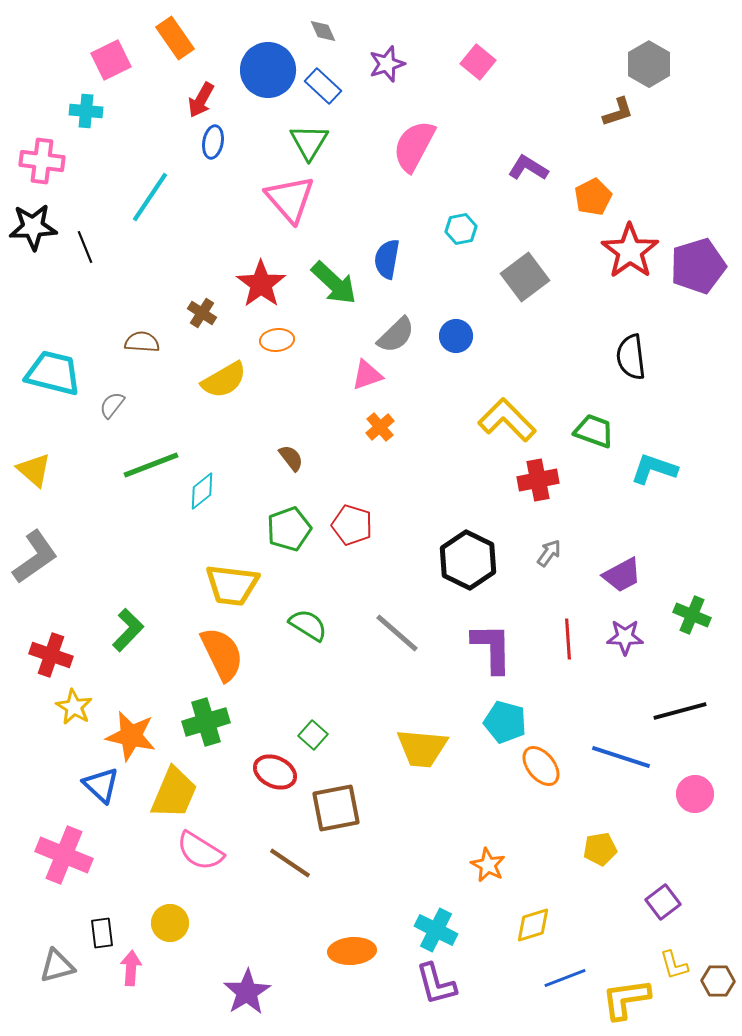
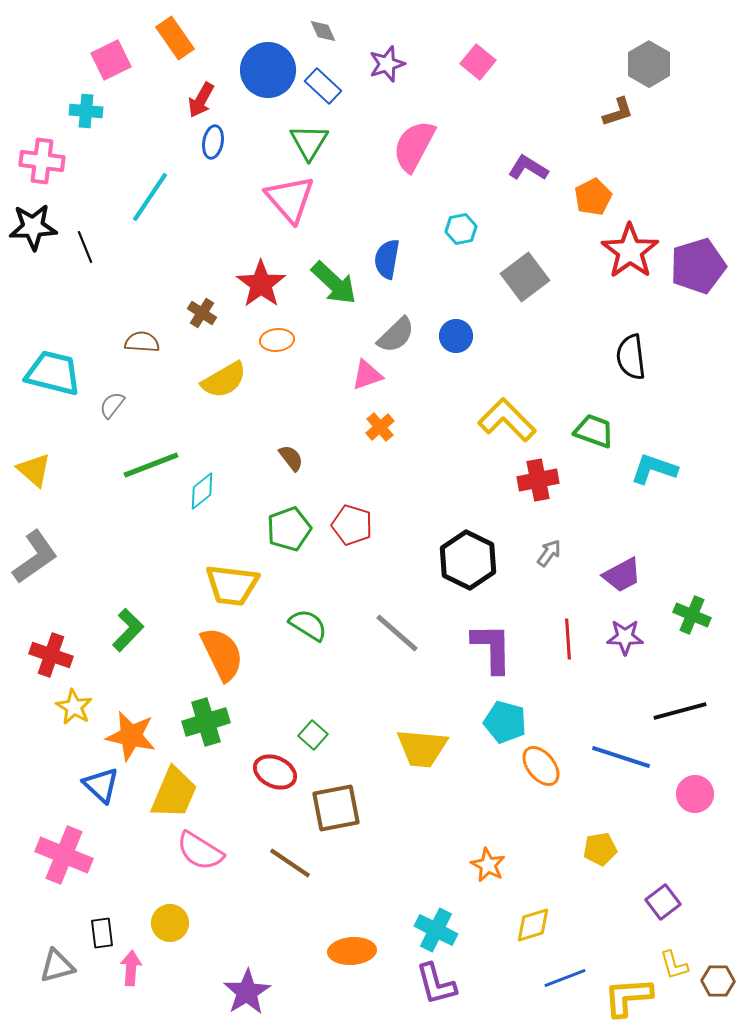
yellow L-shape at (626, 999): moved 2 px right, 2 px up; rotated 4 degrees clockwise
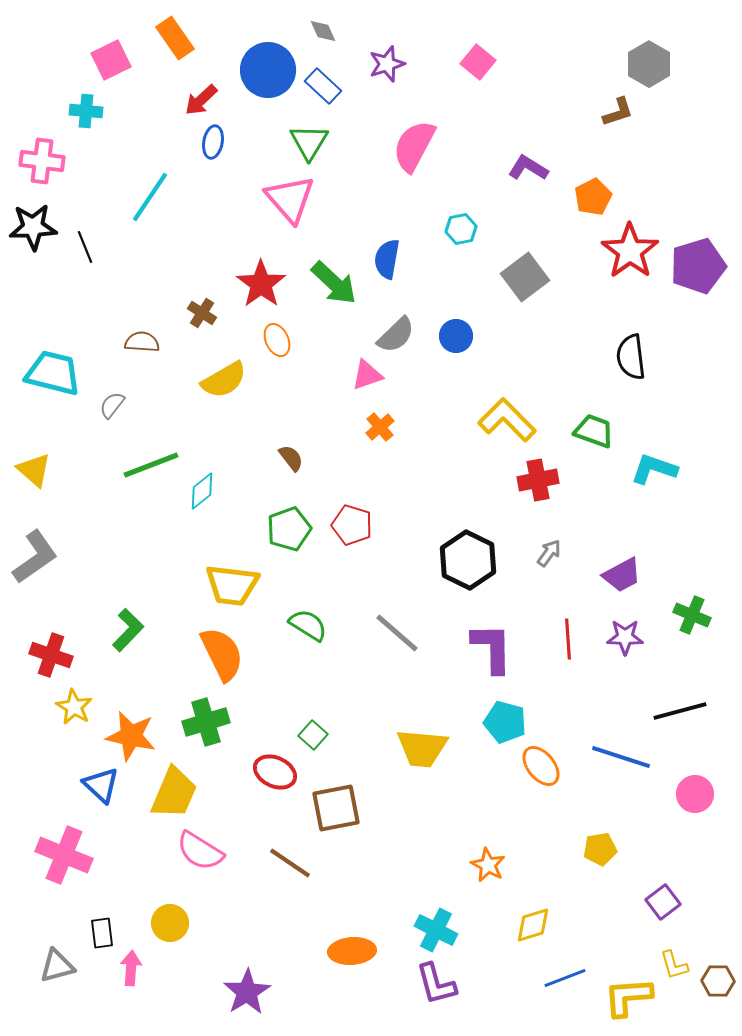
red arrow at (201, 100): rotated 18 degrees clockwise
orange ellipse at (277, 340): rotated 72 degrees clockwise
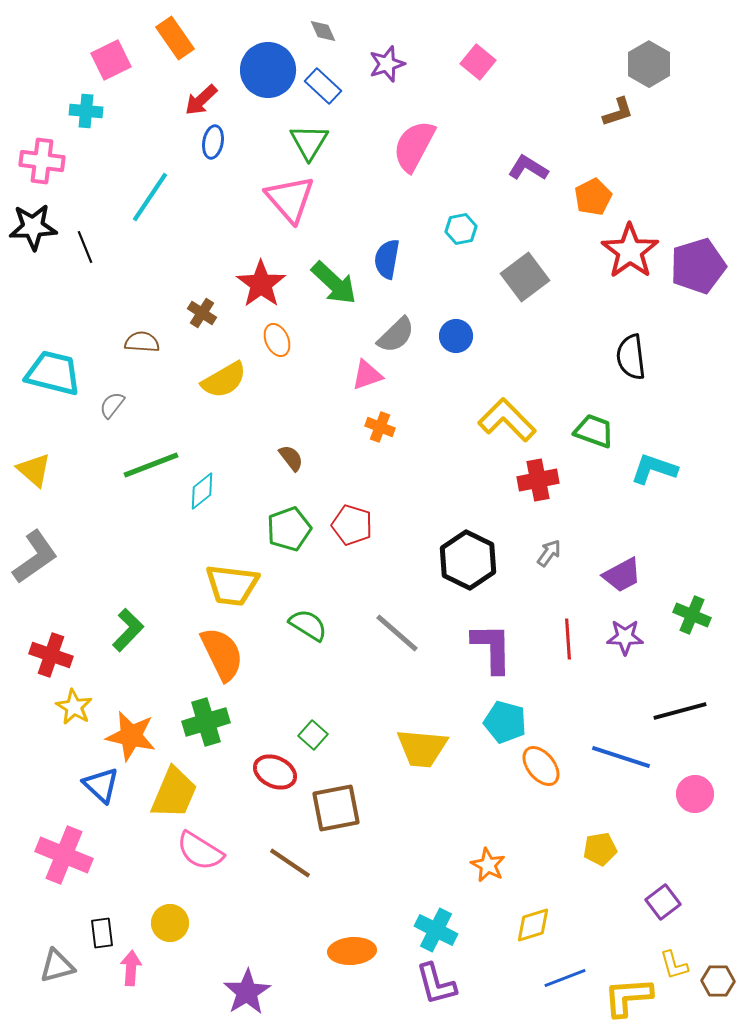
orange cross at (380, 427): rotated 28 degrees counterclockwise
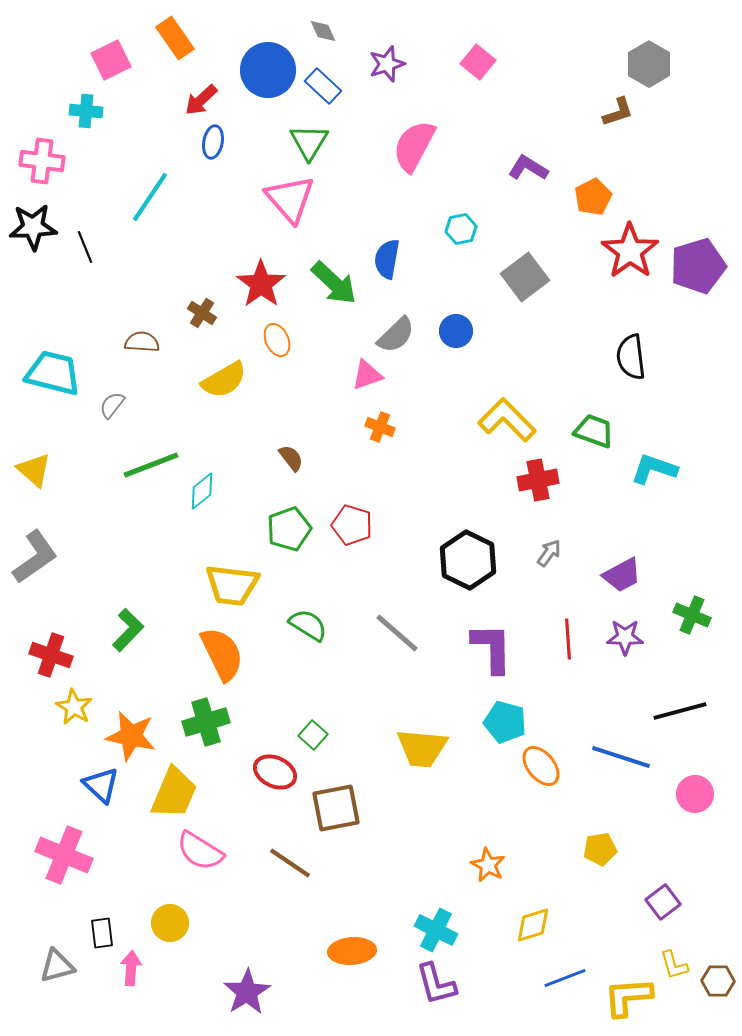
blue circle at (456, 336): moved 5 px up
